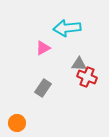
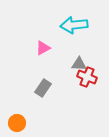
cyan arrow: moved 7 px right, 3 px up
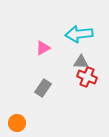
cyan arrow: moved 5 px right, 9 px down
gray triangle: moved 2 px right, 2 px up
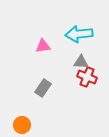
pink triangle: moved 2 px up; rotated 21 degrees clockwise
orange circle: moved 5 px right, 2 px down
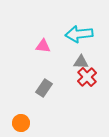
pink triangle: rotated 14 degrees clockwise
red cross: rotated 24 degrees clockwise
gray rectangle: moved 1 px right
orange circle: moved 1 px left, 2 px up
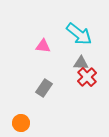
cyan arrow: rotated 136 degrees counterclockwise
gray triangle: moved 1 px down
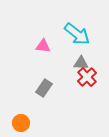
cyan arrow: moved 2 px left
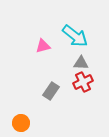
cyan arrow: moved 2 px left, 2 px down
pink triangle: rotated 21 degrees counterclockwise
red cross: moved 4 px left, 5 px down; rotated 18 degrees clockwise
gray rectangle: moved 7 px right, 3 px down
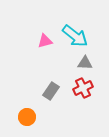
pink triangle: moved 2 px right, 5 px up
gray triangle: moved 4 px right
red cross: moved 6 px down
orange circle: moved 6 px right, 6 px up
